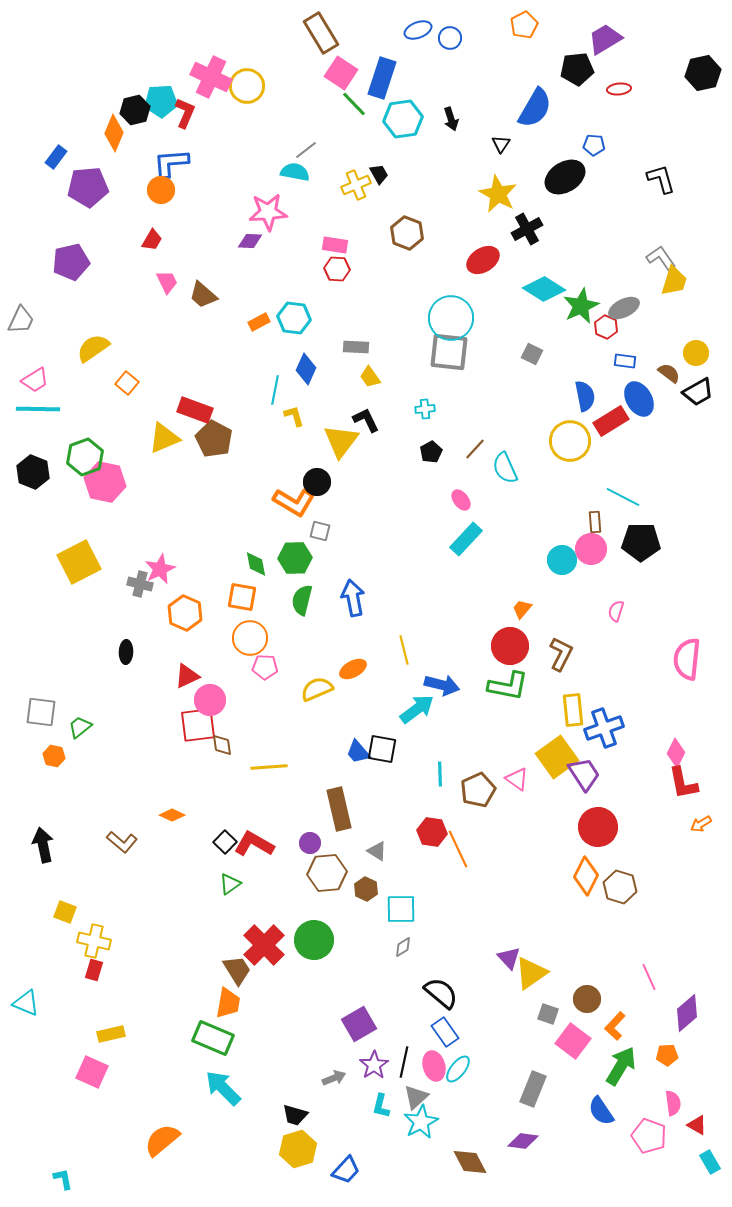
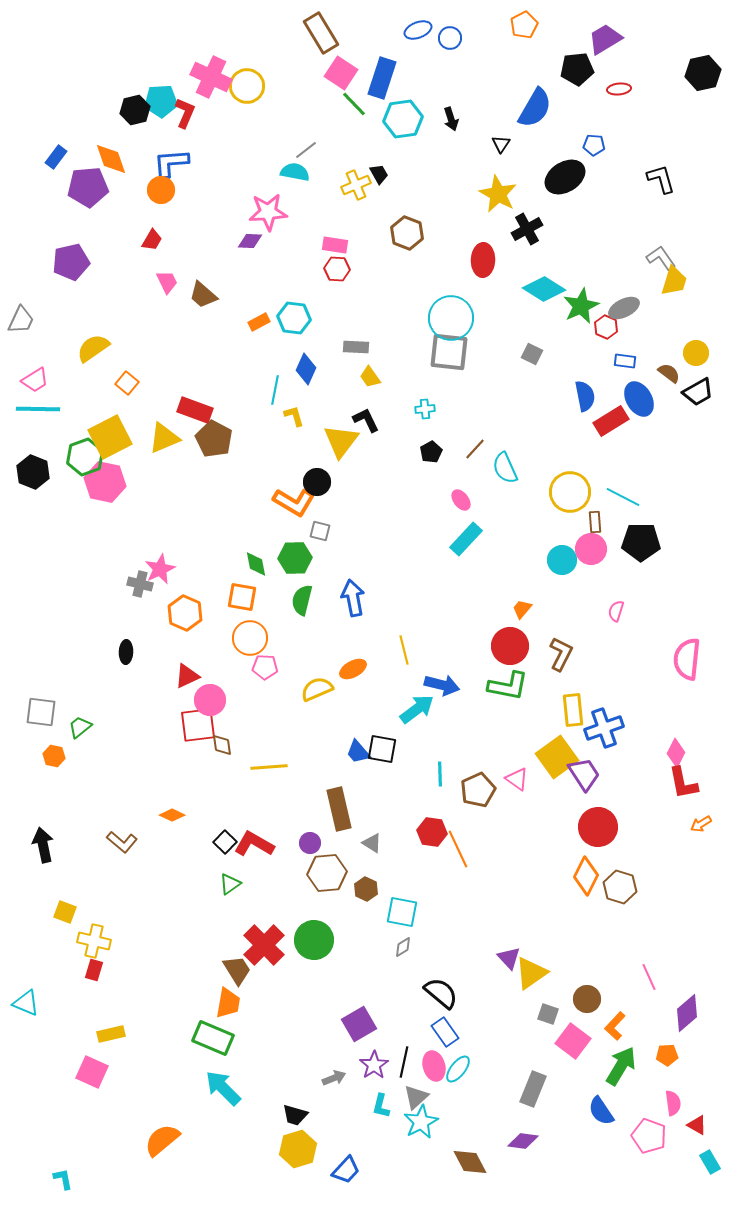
orange diamond at (114, 133): moved 3 px left, 26 px down; rotated 42 degrees counterclockwise
red ellipse at (483, 260): rotated 56 degrees counterclockwise
yellow circle at (570, 441): moved 51 px down
yellow square at (79, 562): moved 31 px right, 125 px up
gray triangle at (377, 851): moved 5 px left, 8 px up
cyan square at (401, 909): moved 1 px right, 3 px down; rotated 12 degrees clockwise
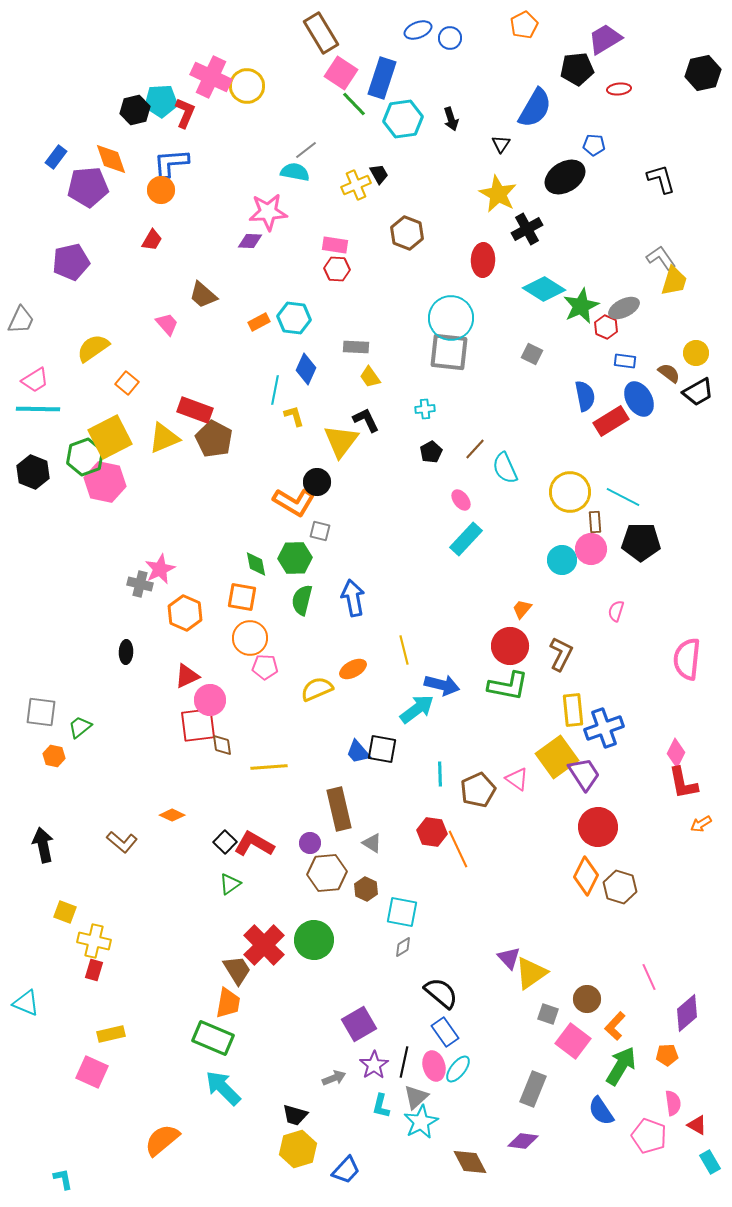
pink trapezoid at (167, 282): moved 42 px down; rotated 15 degrees counterclockwise
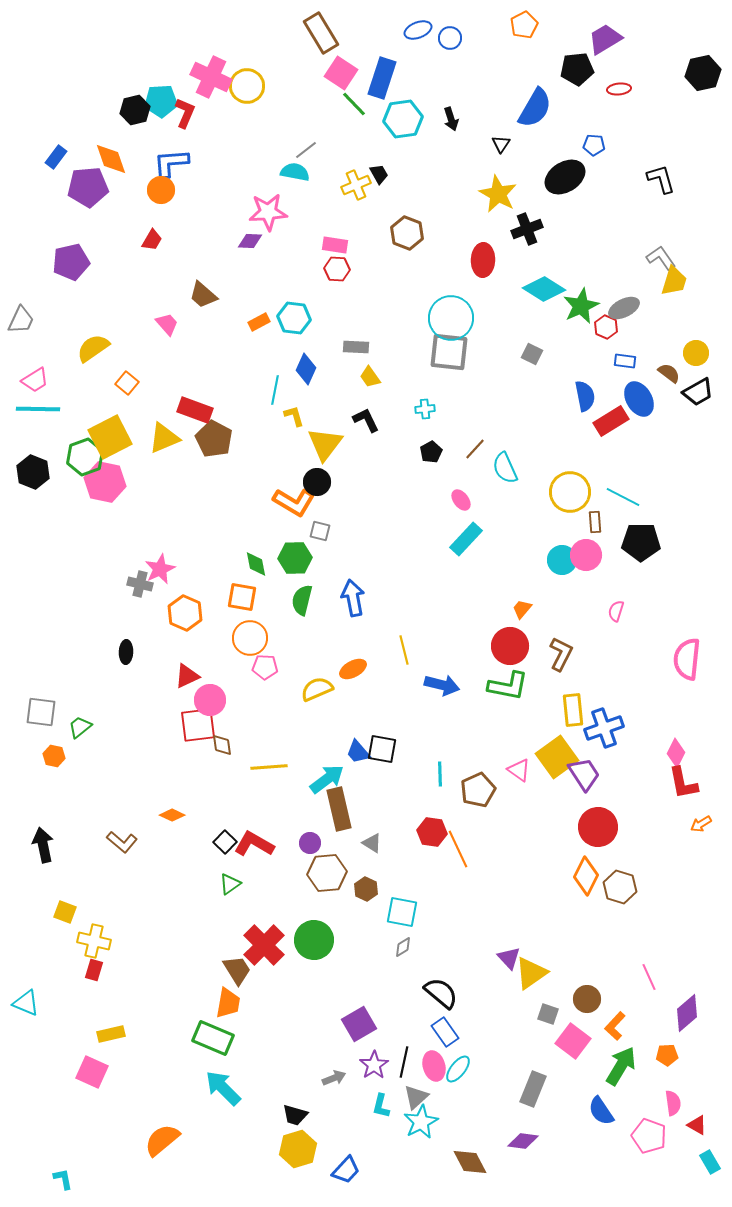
black cross at (527, 229): rotated 8 degrees clockwise
yellow triangle at (341, 441): moved 16 px left, 3 px down
pink circle at (591, 549): moved 5 px left, 6 px down
cyan arrow at (417, 709): moved 90 px left, 70 px down
pink triangle at (517, 779): moved 2 px right, 9 px up
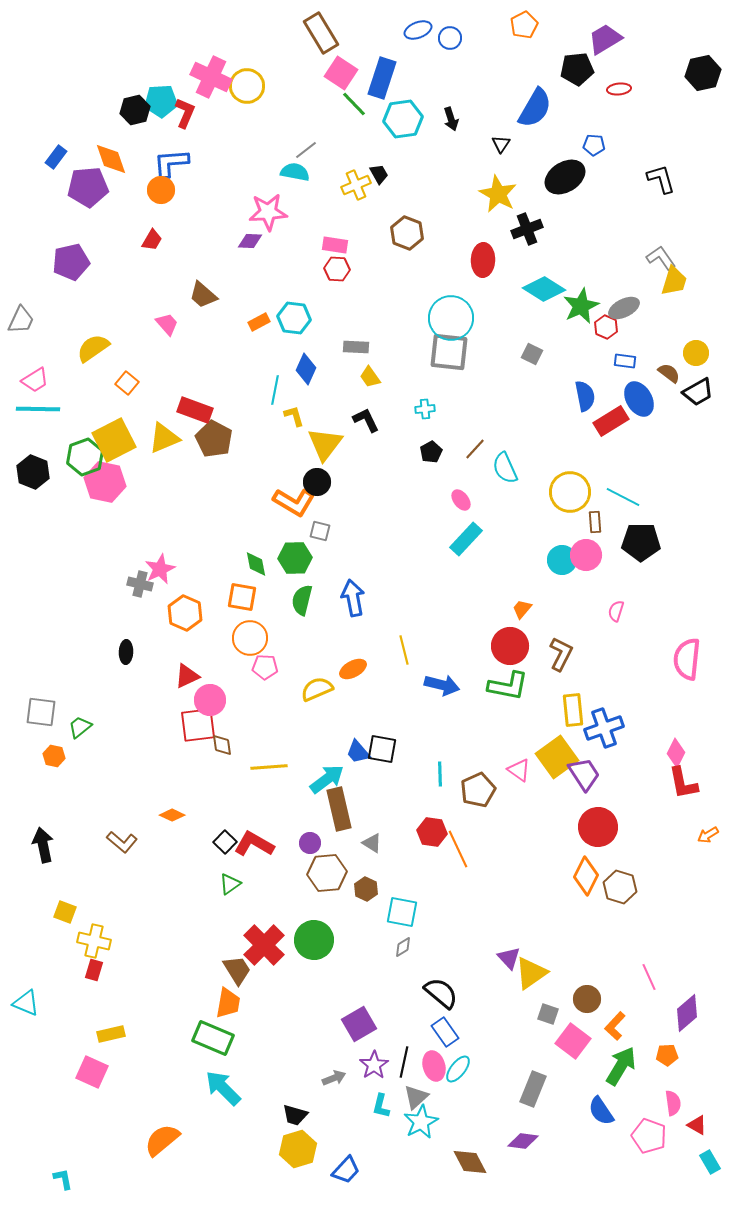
yellow square at (110, 437): moved 4 px right, 3 px down
orange arrow at (701, 824): moved 7 px right, 11 px down
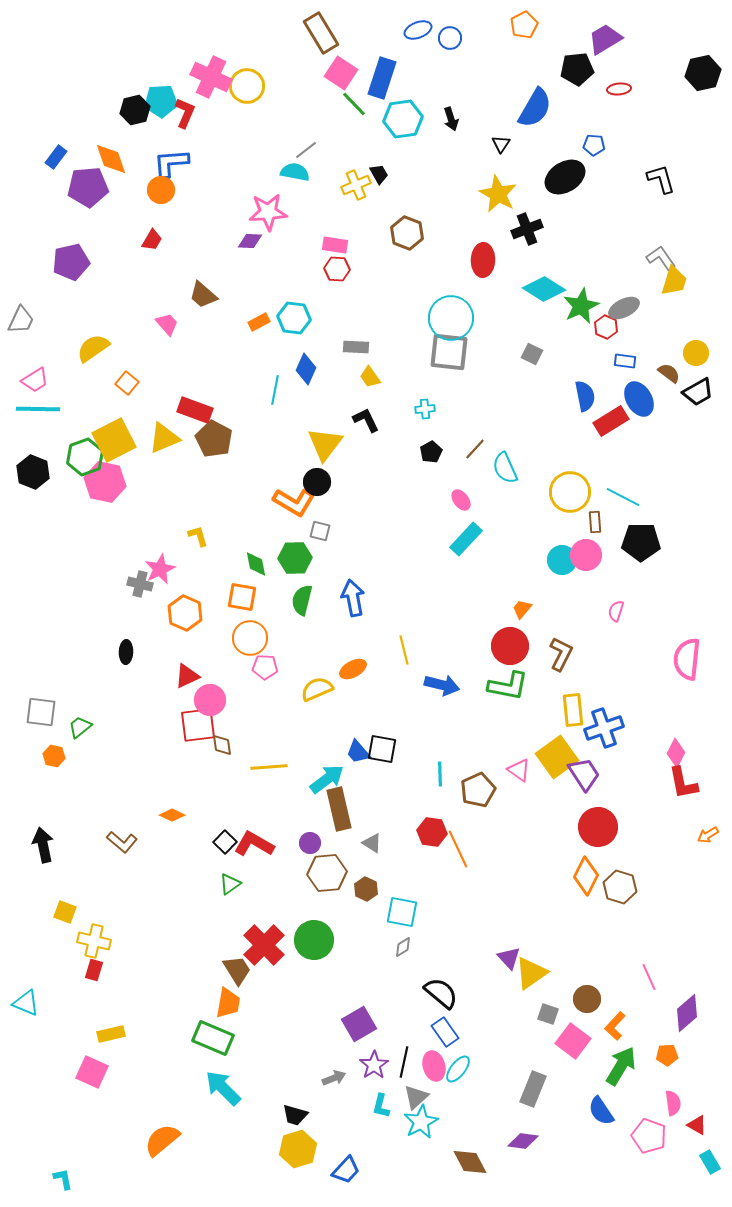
yellow L-shape at (294, 416): moved 96 px left, 120 px down
